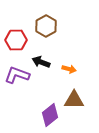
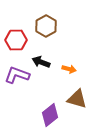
brown triangle: moved 3 px right, 1 px up; rotated 15 degrees clockwise
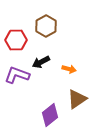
black arrow: rotated 48 degrees counterclockwise
brown triangle: rotated 50 degrees counterclockwise
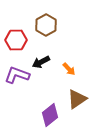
brown hexagon: moved 1 px up
orange arrow: rotated 32 degrees clockwise
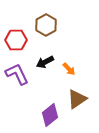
black arrow: moved 4 px right
purple L-shape: moved 1 px up; rotated 45 degrees clockwise
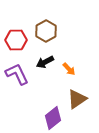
brown hexagon: moved 6 px down
purple diamond: moved 3 px right, 3 px down
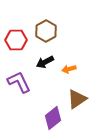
orange arrow: rotated 120 degrees clockwise
purple L-shape: moved 2 px right, 8 px down
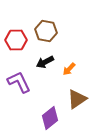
brown hexagon: rotated 20 degrees counterclockwise
orange arrow: rotated 32 degrees counterclockwise
purple diamond: moved 3 px left
